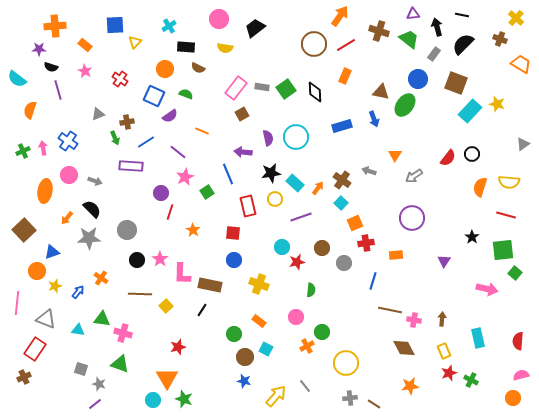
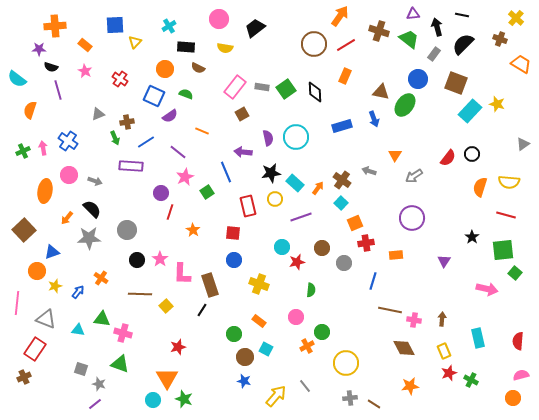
pink rectangle at (236, 88): moved 1 px left, 1 px up
blue line at (228, 174): moved 2 px left, 2 px up
brown rectangle at (210, 285): rotated 60 degrees clockwise
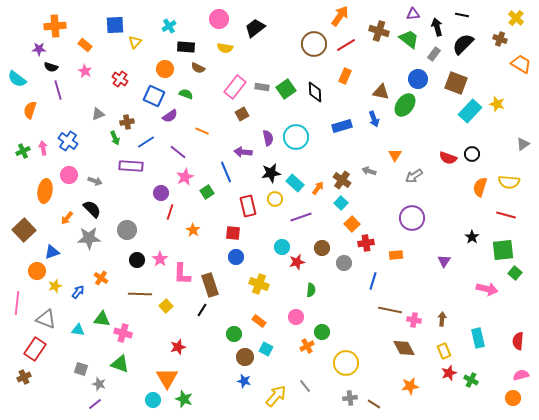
red semicircle at (448, 158): rotated 72 degrees clockwise
orange square at (355, 223): moved 3 px left, 1 px down; rotated 21 degrees counterclockwise
blue circle at (234, 260): moved 2 px right, 3 px up
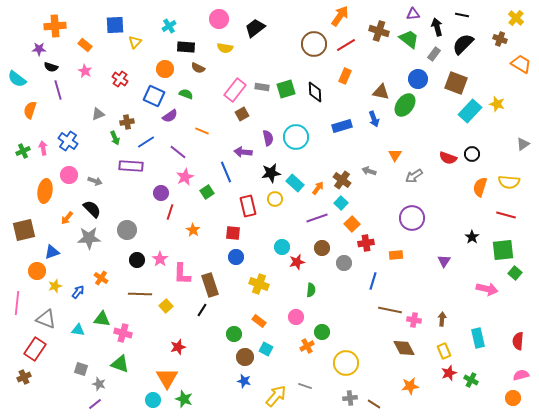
pink rectangle at (235, 87): moved 3 px down
green square at (286, 89): rotated 18 degrees clockwise
purple line at (301, 217): moved 16 px right, 1 px down
brown square at (24, 230): rotated 30 degrees clockwise
gray line at (305, 386): rotated 32 degrees counterclockwise
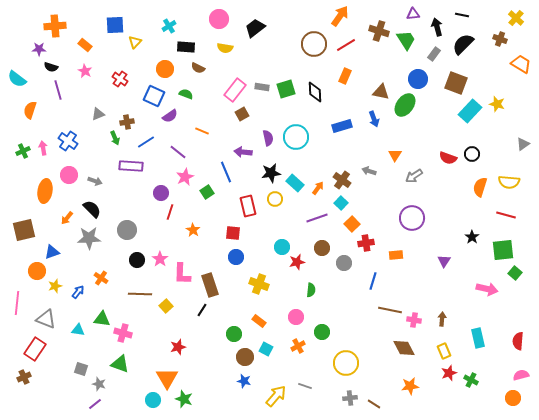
green trapezoid at (409, 39): moved 3 px left, 1 px down; rotated 20 degrees clockwise
orange cross at (307, 346): moved 9 px left
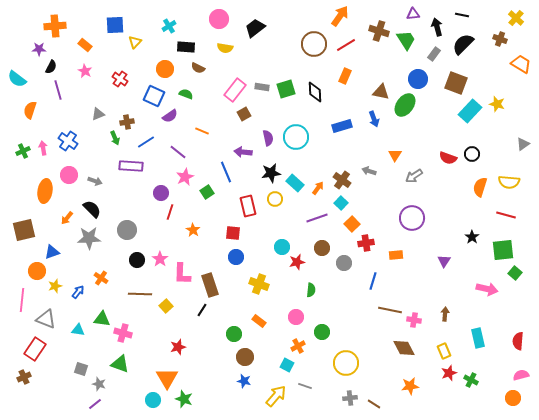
black semicircle at (51, 67): rotated 80 degrees counterclockwise
brown square at (242, 114): moved 2 px right
pink line at (17, 303): moved 5 px right, 3 px up
brown arrow at (442, 319): moved 3 px right, 5 px up
cyan square at (266, 349): moved 21 px right, 16 px down
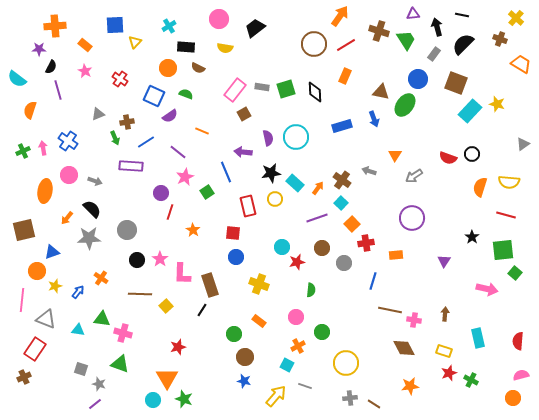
orange circle at (165, 69): moved 3 px right, 1 px up
yellow rectangle at (444, 351): rotated 49 degrees counterclockwise
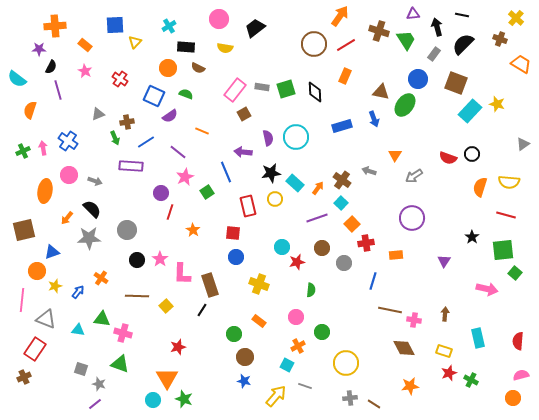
brown line at (140, 294): moved 3 px left, 2 px down
